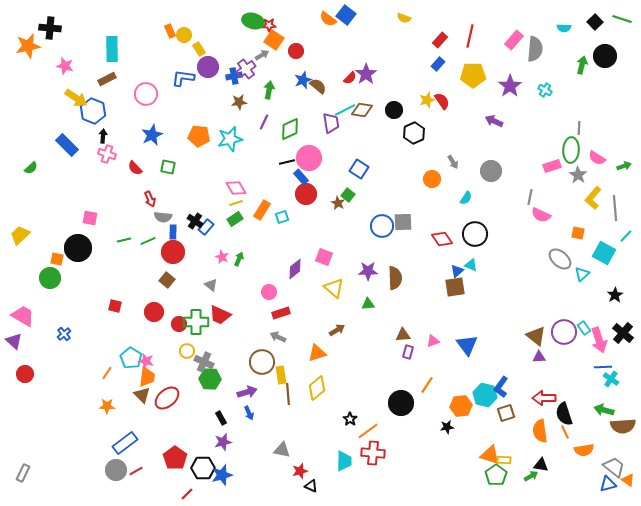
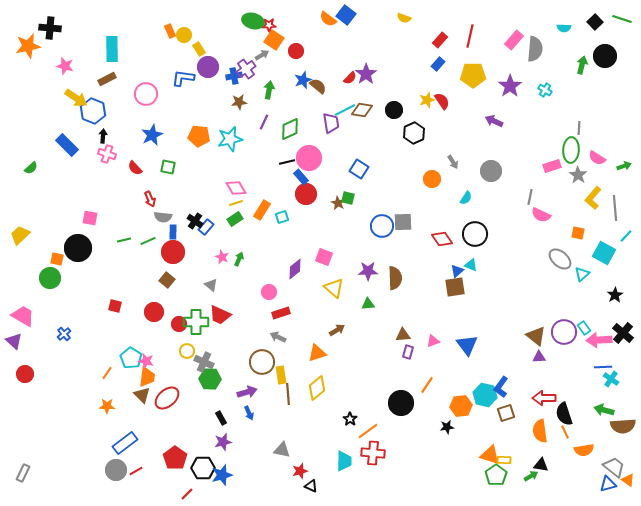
green square at (348, 195): moved 3 px down; rotated 24 degrees counterclockwise
pink arrow at (599, 340): rotated 105 degrees clockwise
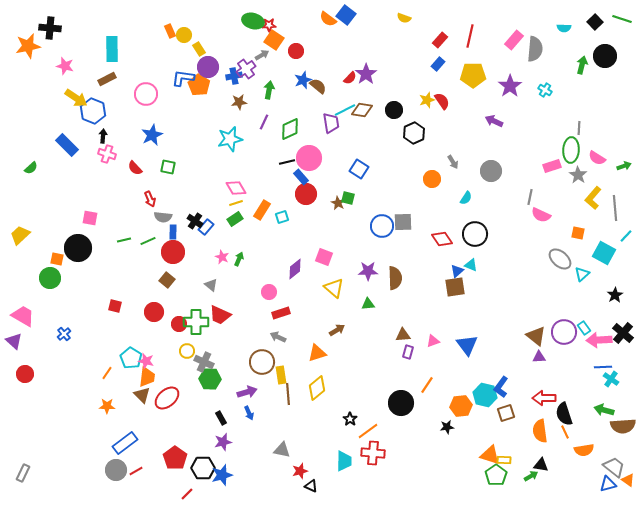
orange pentagon at (199, 136): moved 51 px up; rotated 25 degrees clockwise
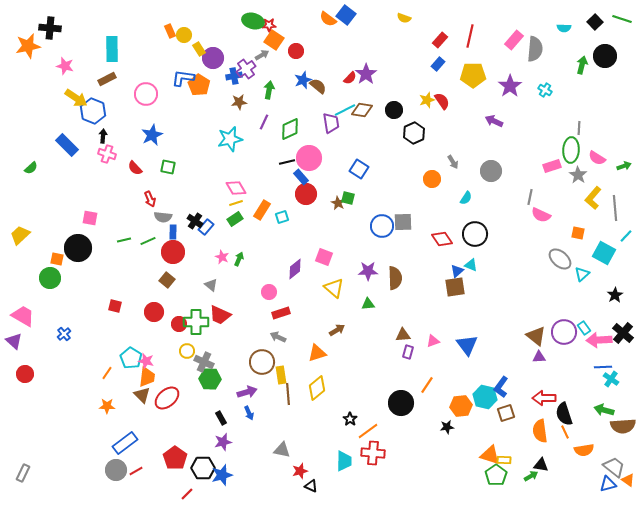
purple circle at (208, 67): moved 5 px right, 9 px up
cyan hexagon at (485, 395): moved 2 px down
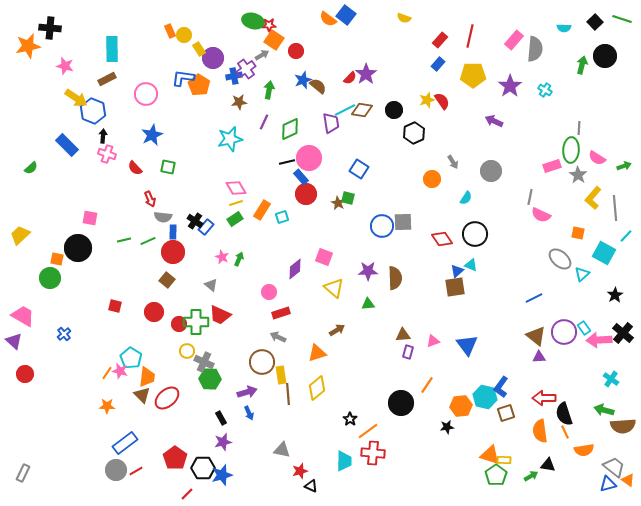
pink star at (146, 361): moved 26 px left, 10 px down
blue line at (603, 367): moved 69 px left, 69 px up; rotated 24 degrees counterclockwise
black triangle at (541, 465): moved 7 px right
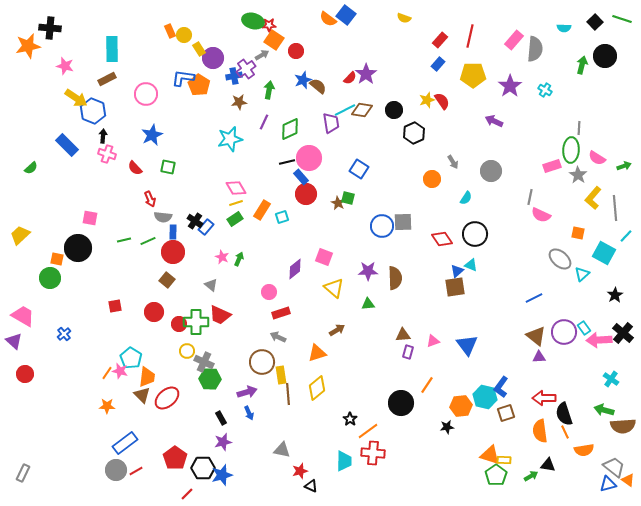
red square at (115, 306): rotated 24 degrees counterclockwise
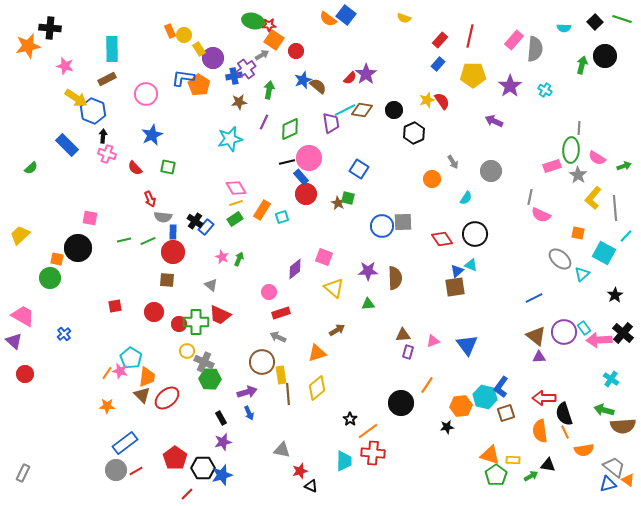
brown square at (167, 280): rotated 35 degrees counterclockwise
yellow rectangle at (504, 460): moved 9 px right
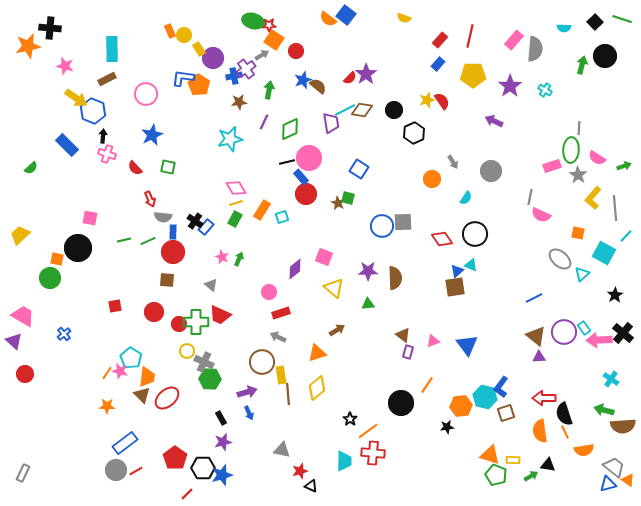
green rectangle at (235, 219): rotated 28 degrees counterclockwise
brown triangle at (403, 335): rotated 42 degrees clockwise
green pentagon at (496, 475): rotated 15 degrees counterclockwise
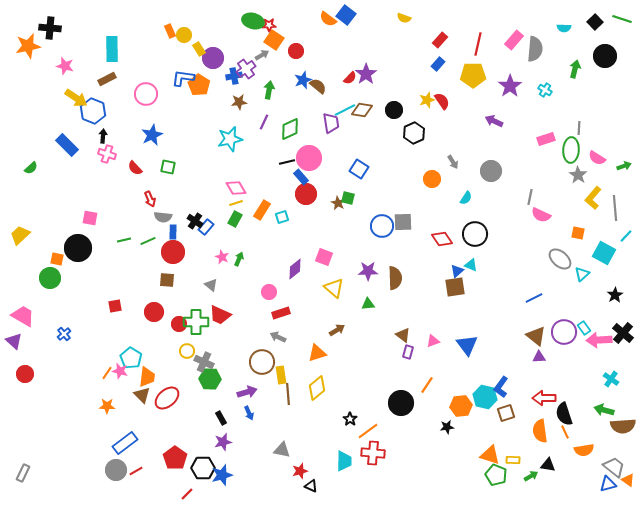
red line at (470, 36): moved 8 px right, 8 px down
green arrow at (582, 65): moved 7 px left, 4 px down
pink rectangle at (552, 166): moved 6 px left, 27 px up
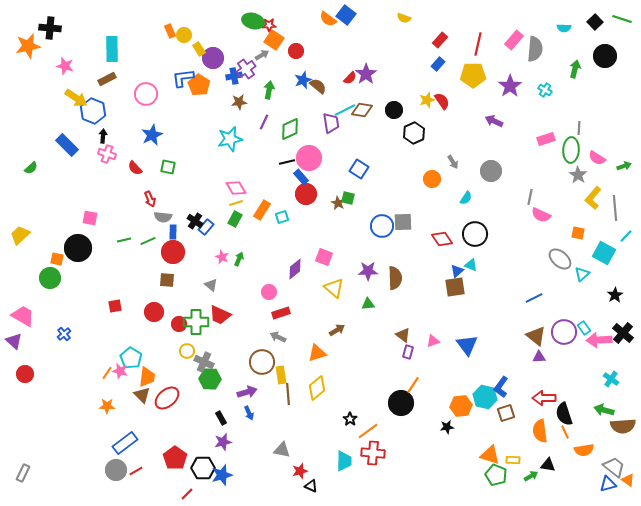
blue L-shape at (183, 78): rotated 15 degrees counterclockwise
orange line at (427, 385): moved 14 px left
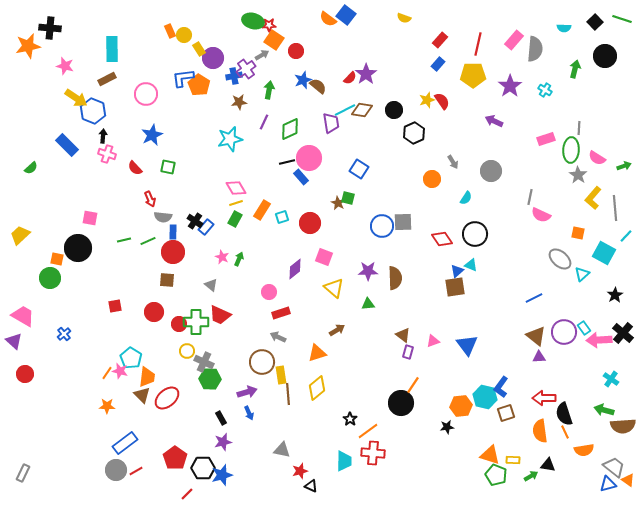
red circle at (306, 194): moved 4 px right, 29 px down
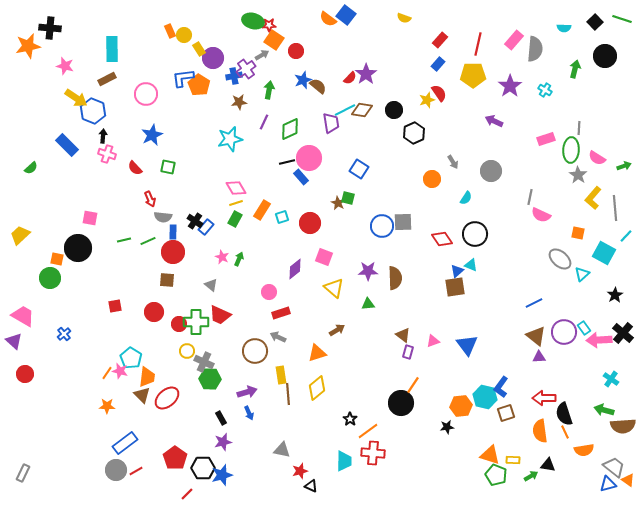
red semicircle at (442, 101): moved 3 px left, 8 px up
blue line at (534, 298): moved 5 px down
brown circle at (262, 362): moved 7 px left, 11 px up
